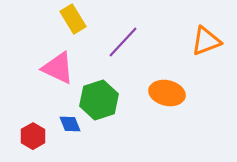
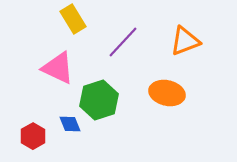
orange triangle: moved 21 px left
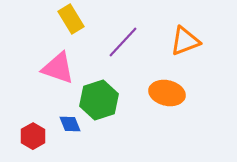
yellow rectangle: moved 2 px left
pink triangle: rotated 6 degrees counterclockwise
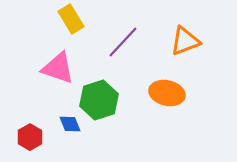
red hexagon: moved 3 px left, 1 px down
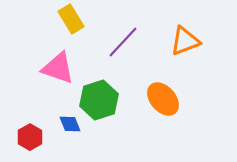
orange ellipse: moved 4 px left, 6 px down; rotated 36 degrees clockwise
